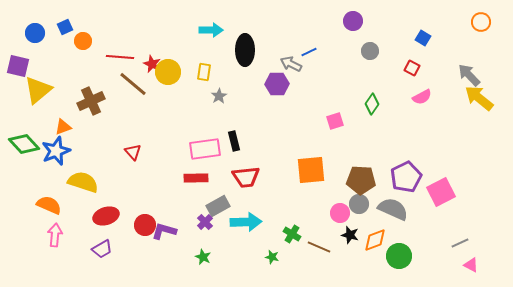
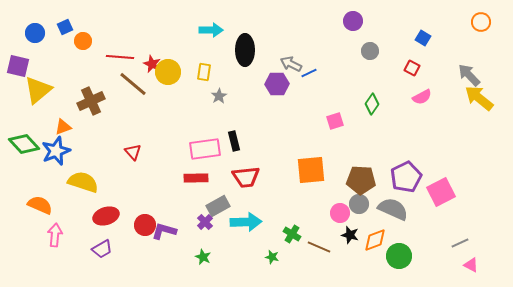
blue line at (309, 52): moved 21 px down
orange semicircle at (49, 205): moved 9 px left
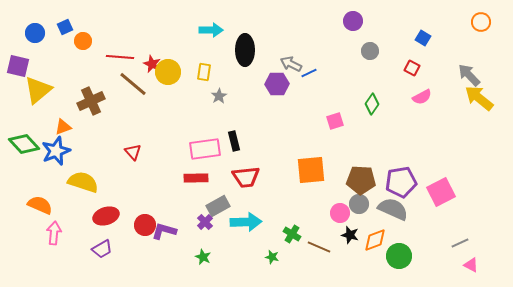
purple pentagon at (406, 177): moved 5 px left, 5 px down; rotated 16 degrees clockwise
pink arrow at (55, 235): moved 1 px left, 2 px up
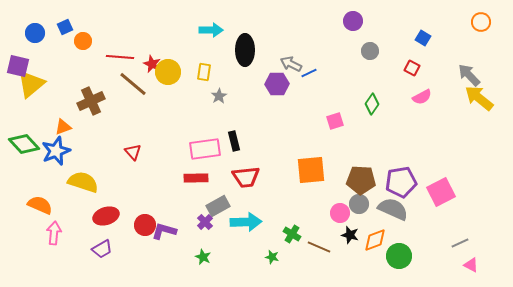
yellow triangle at (38, 90): moved 7 px left, 6 px up
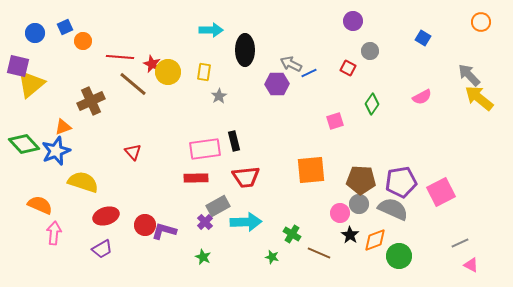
red square at (412, 68): moved 64 px left
black star at (350, 235): rotated 18 degrees clockwise
brown line at (319, 247): moved 6 px down
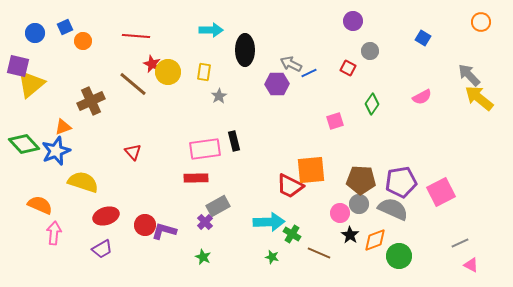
red line at (120, 57): moved 16 px right, 21 px up
red trapezoid at (246, 177): moved 44 px right, 9 px down; rotated 32 degrees clockwise
cyan arrow at (246, 222): moved 23 px right
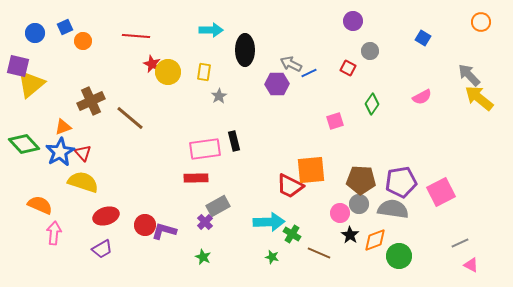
brown line at (133, 84): moved 3 px left, 34 px down
blue star at (56, 151): moved 4 px right, 1 px down; rotated 8 degrees counterclockwise
red triangle at (133, 152): moved 50 px left, 1 px down
gray semicircle at (393, 209): rotated 16 degrees counterclockwise
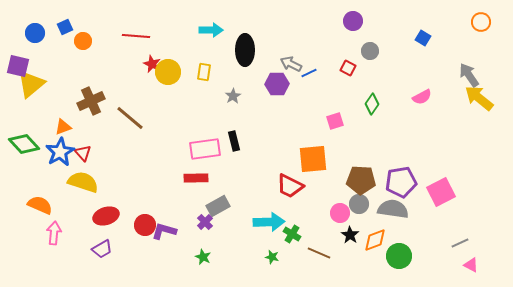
gray arrow at (469, 75): rotated 10 degrees clockwise
gray star at (219, 96): moved 14 px right
orange square at (311, 170): moved 2 px right, 11 px up
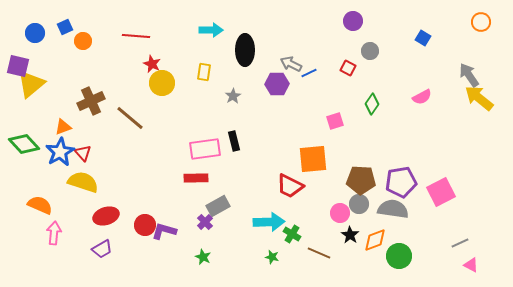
yellow circle at (168, 72): moved 6 px left, 11 px down
